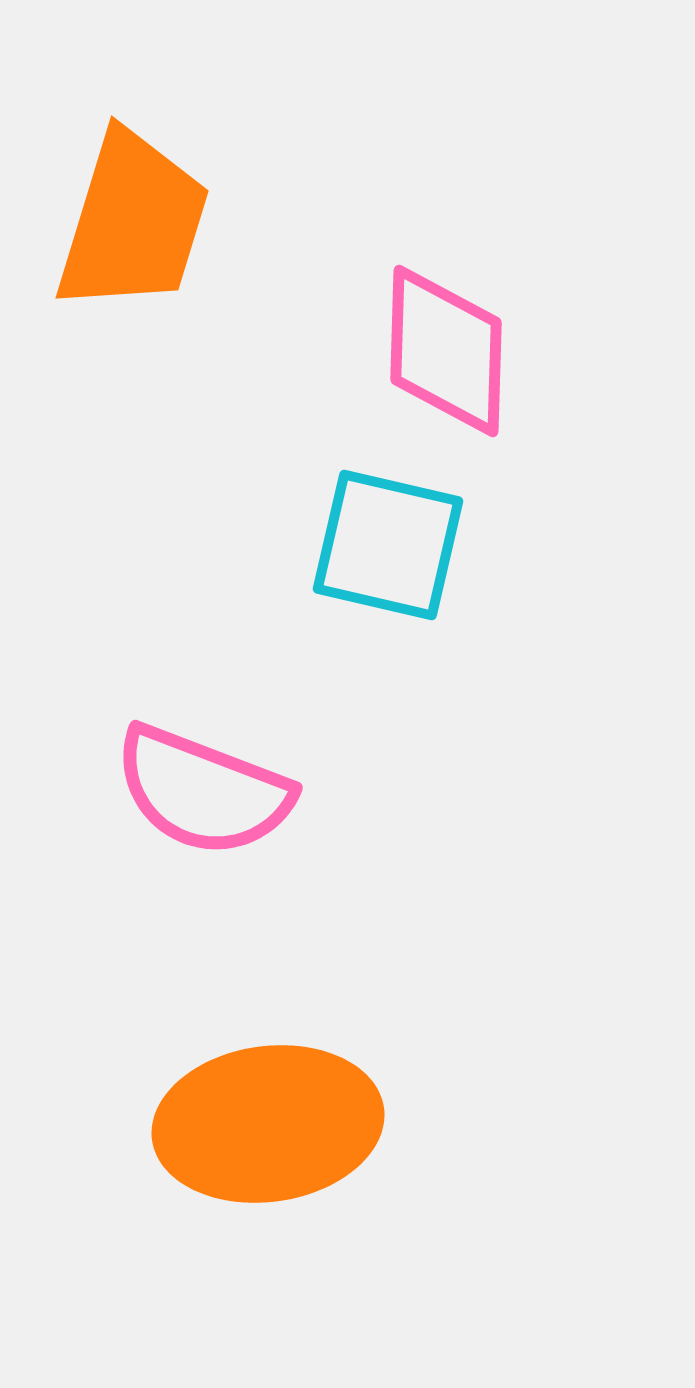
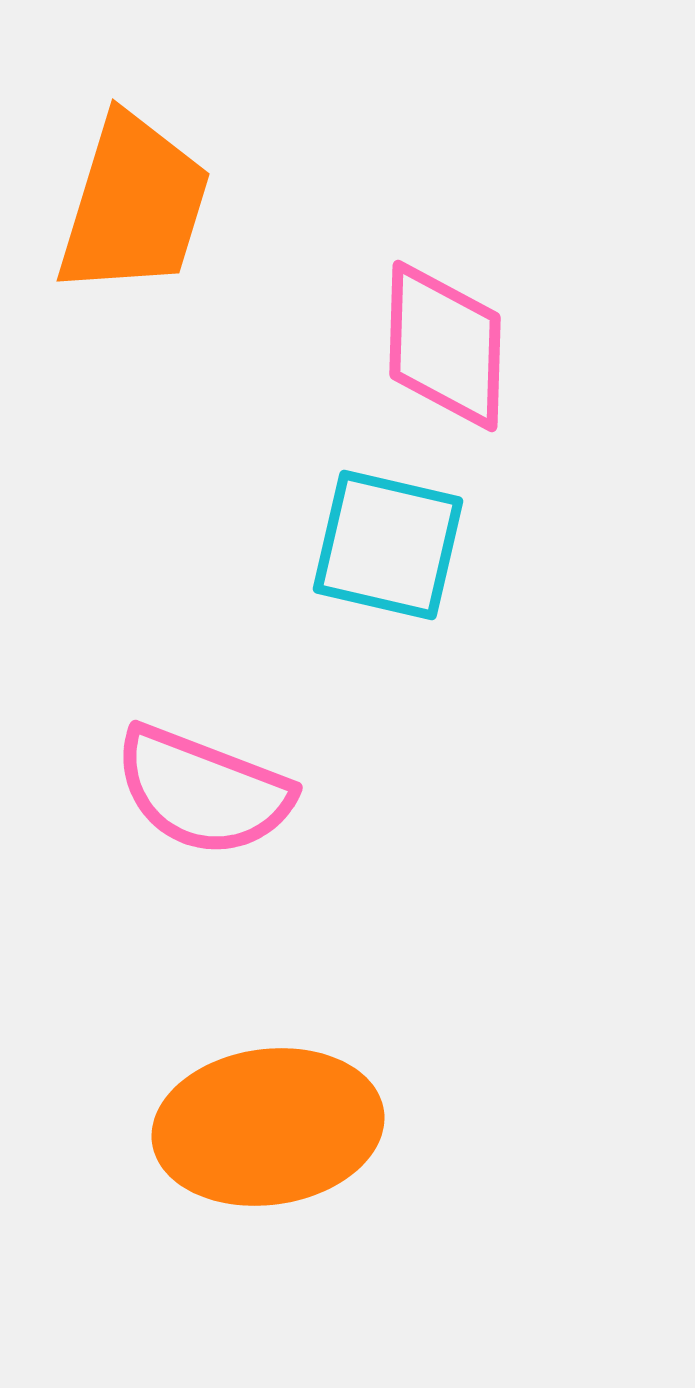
orange trapezoid: moved 1 px right, 17 px up
pink diamond: moved 1 px left, 5 px up
orange ellipse: moved 3 px down
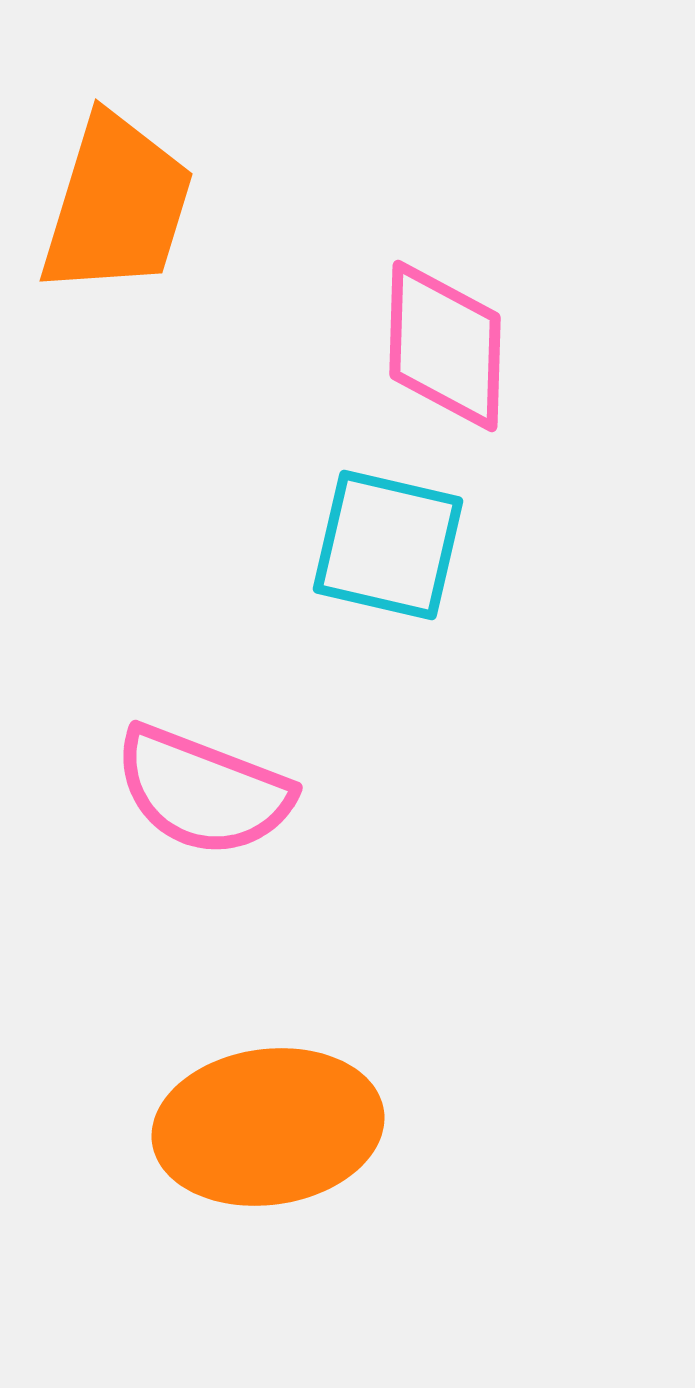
orange trapezoid: moved 17 px left
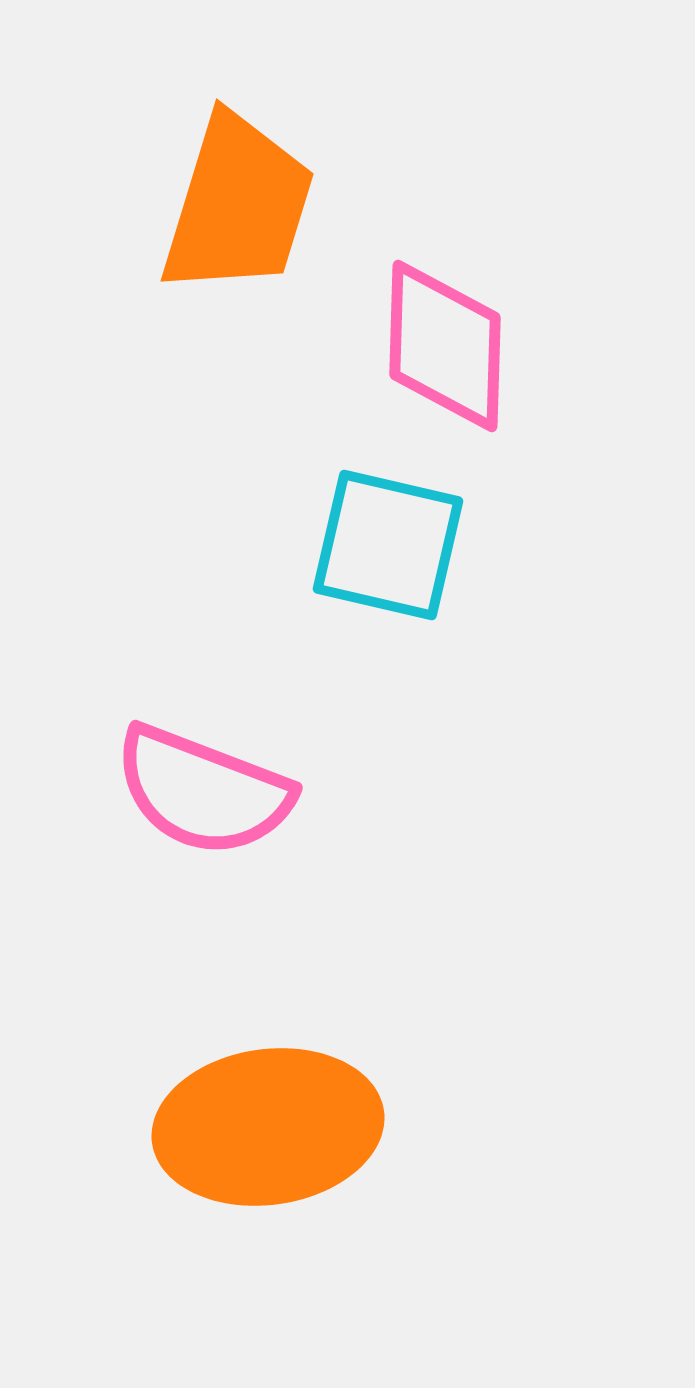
orange trapezoid: moved 121 px right
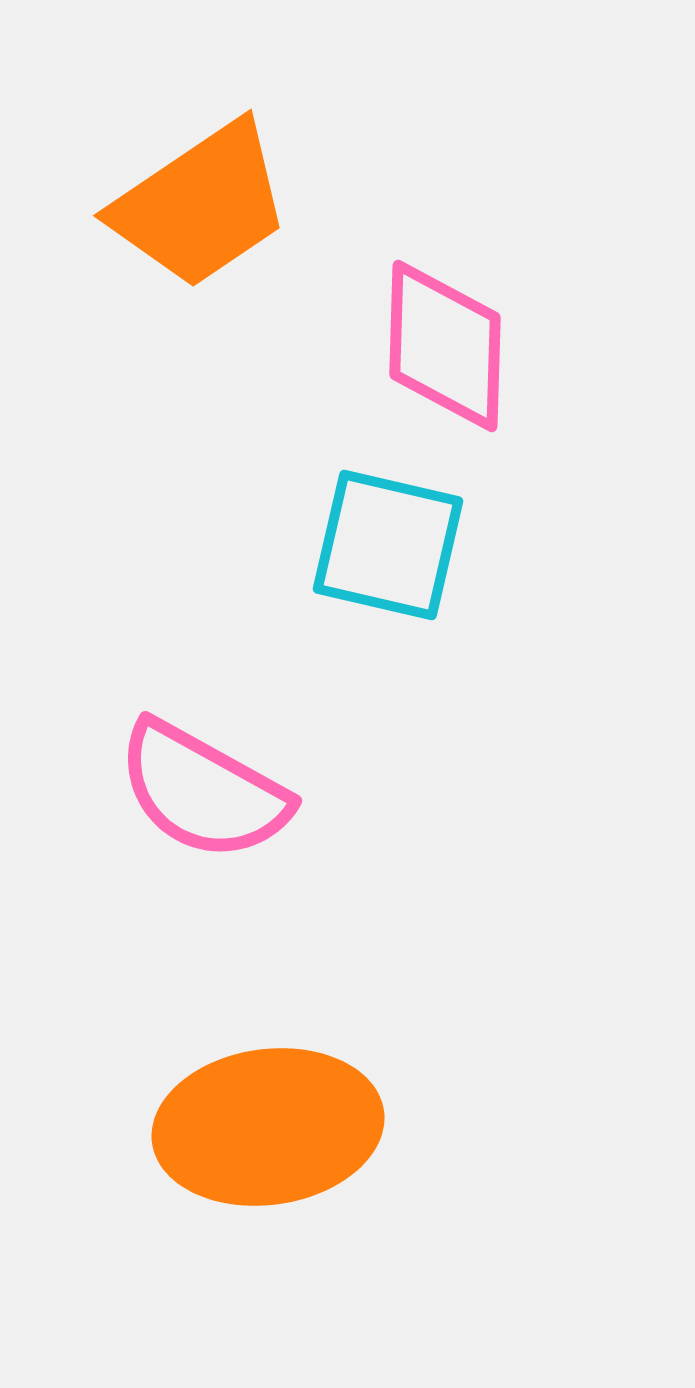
orange trapezoid: moved 37 px left; rotated 39 degrees clockwise
pink semicircle: rotated 8 degrees clockwise
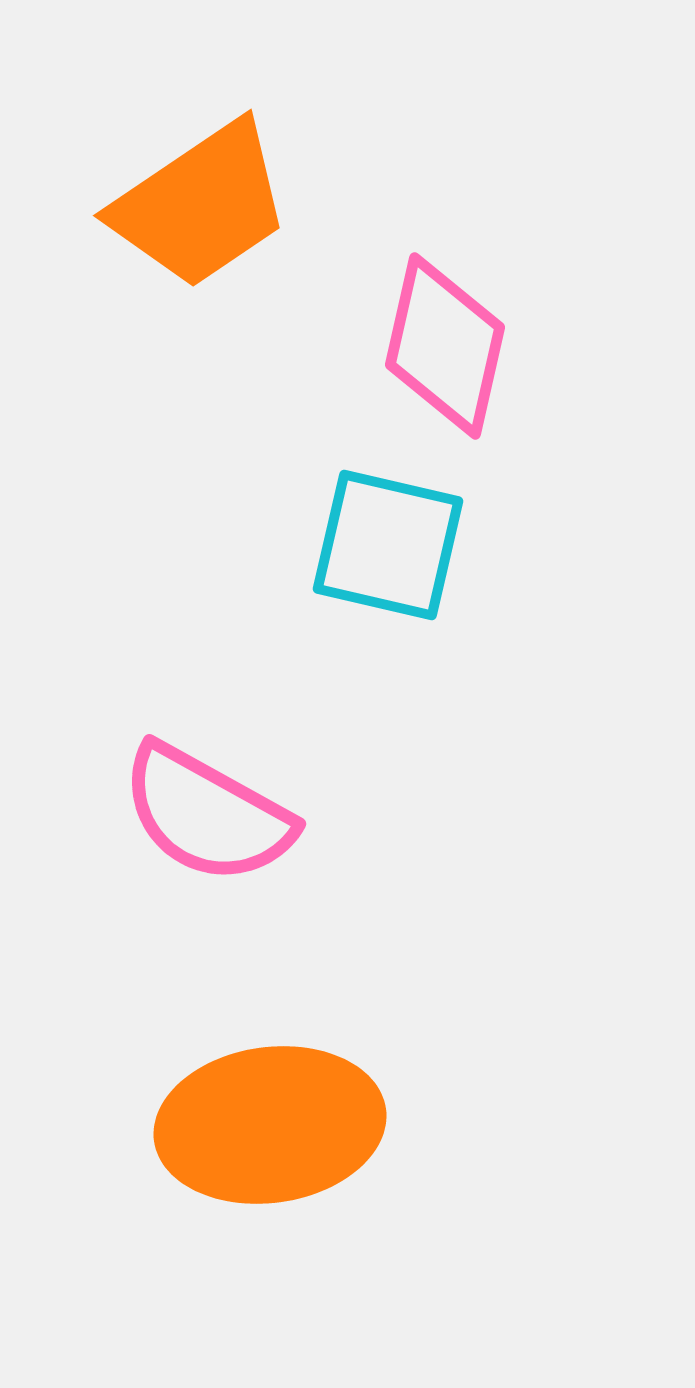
pink diamond: rotated 11 degrees clockwise
pink semicircle: moved 4 px right, 23 px down
orange ellipse: moved 2 px right, 2 px up
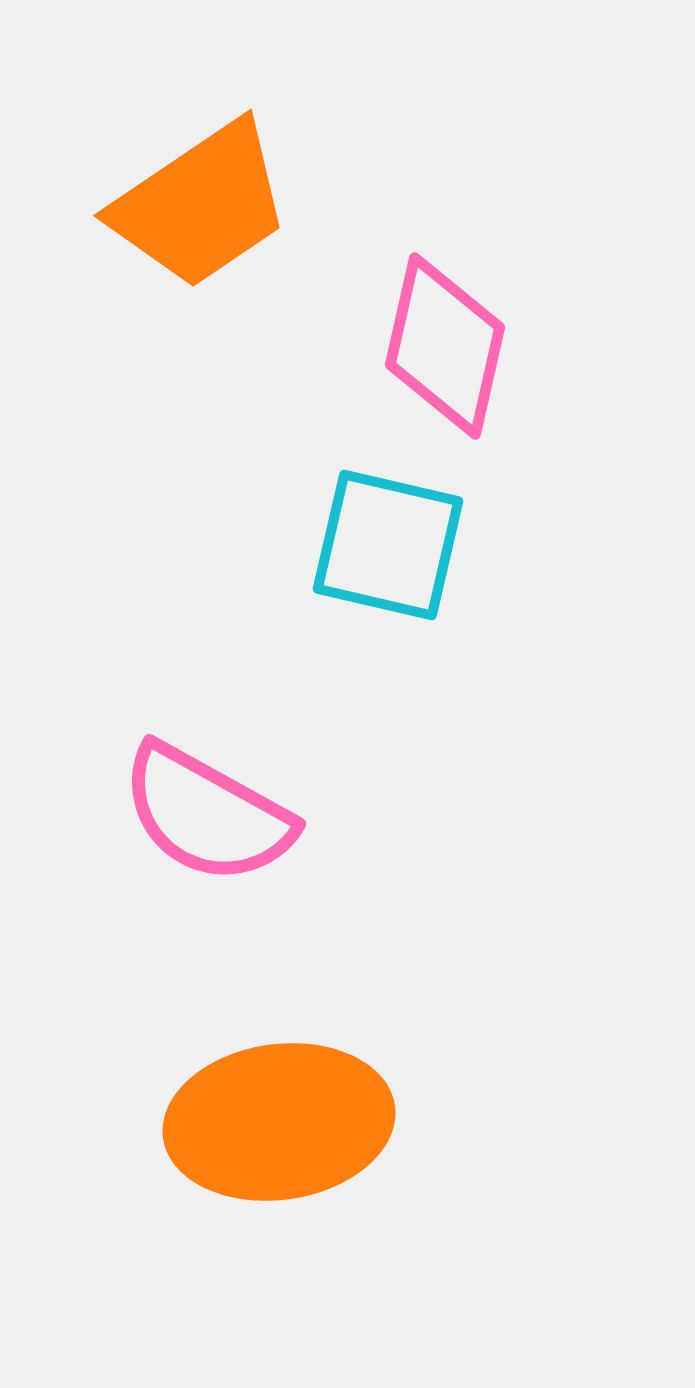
orange ellipse: moved 9 px right, 3 px up
